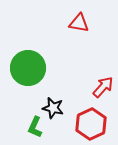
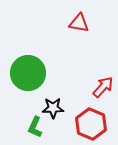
green circle: moved 5 px down
black star: rotated 15 degrees counterclockwise
red hexagon: rotated 12 degrees counterclockwise
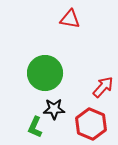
red triangle: moved 9 px left, 4 px up
green circle: moved 17 px right
black star: moved 1 px right, 1 px down
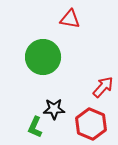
green circle: moved 2 px left, 16 px up
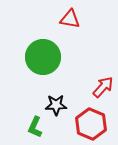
black star: moved 2 px right, 4 px up
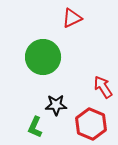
red triangle: moved 2 px right, 1 px up; rotated 35 degrees counterclockwise
red arrow: rotated 75 degrees counterclockwise
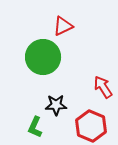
red triangle: moved 9 px left, 8 px down
red hexagon: moved 2 px down
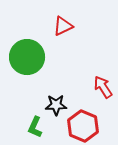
green circle: moved 16 px left
red hexagon: moved 8 px left
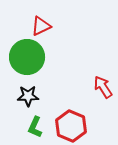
red triangle: moved 22 px left
black star: moved 28 px left, 9 px up
red hexagon: moved 12 px left
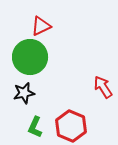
green circle: moved 3 px right
black star: moved 4 px left, 3 px up; rotated 10 degrees counterclockwise
